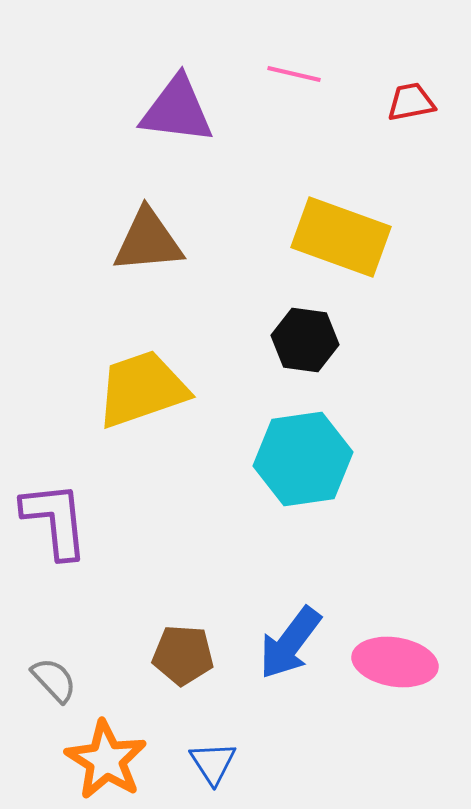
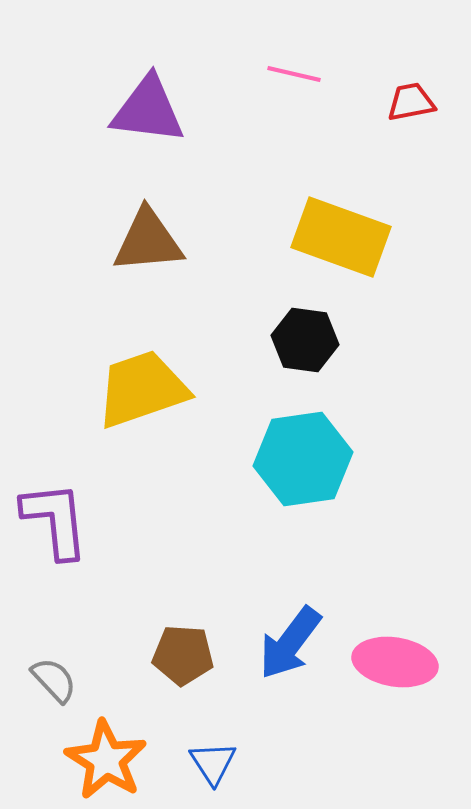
purple triangle: moved 29 px left
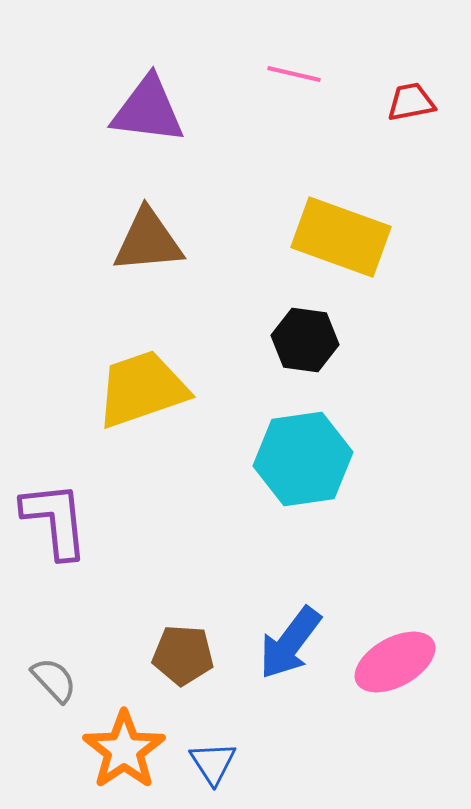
pink ellipse: rotated 38 degrees counterclockwise
orange star: moved 18 px right, 10 px up; rotated 6 degrees clockwise
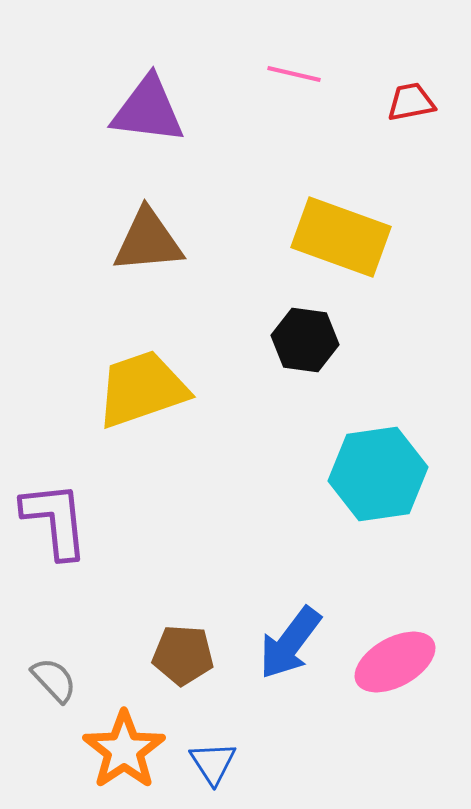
cyan hexagon: moved 75 px right, 15 px down
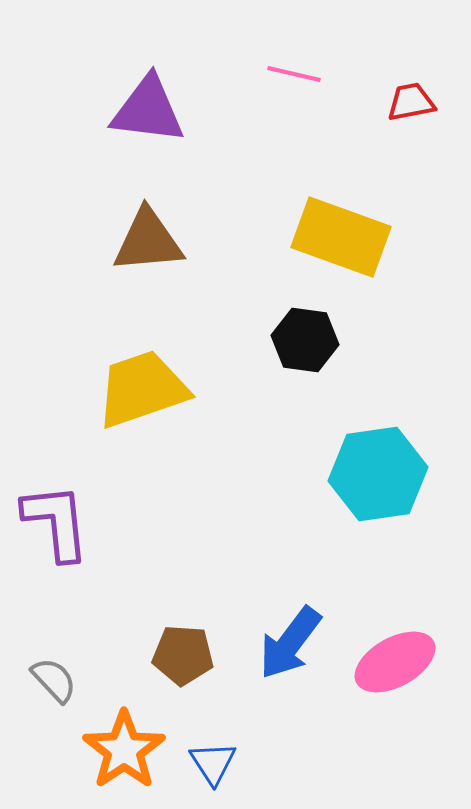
purple L-shape: moved 1 px right, 2 px down
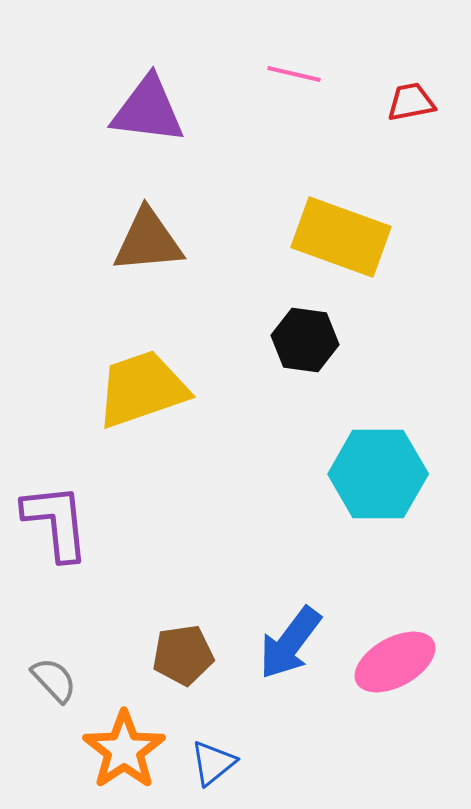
cyan hexagon: rotated 8 degrees clockwise
brown pentagon: rotated 12 degrees counterclockwise
blue triangle: rotated 24 degrees clockwise
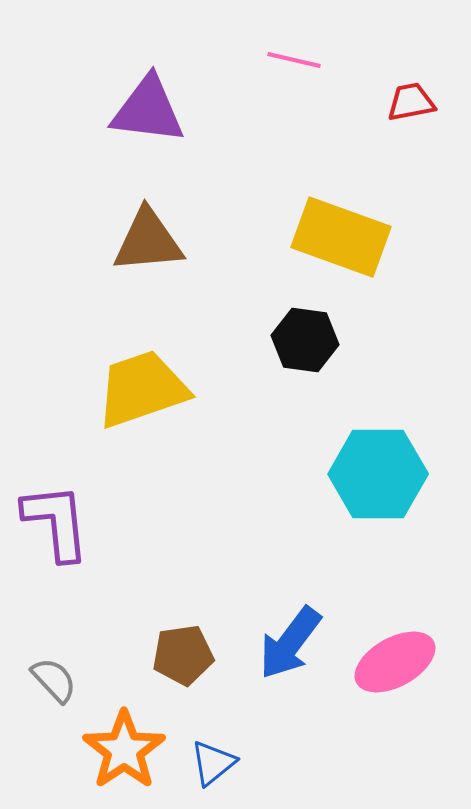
pink line: moved 14 px up
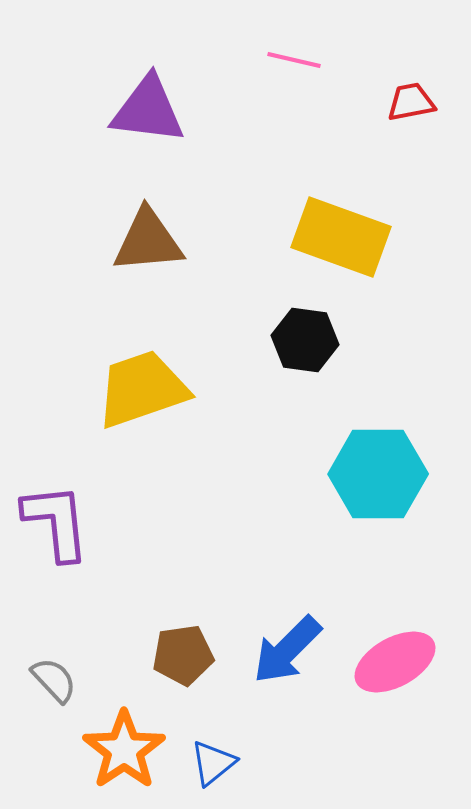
blue arrow: moved 3 px left, 7 px down; rotated 8 degrees clockwise
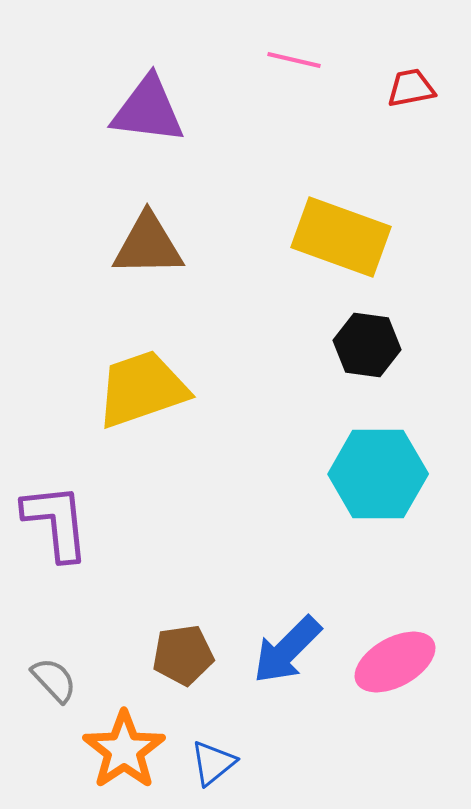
red trapezoid: moved 14 px up
brown triangle: moved 4 px down; rotated 4 degrees clockwise
black hexagon: moved 62 px right, 5 px down
